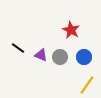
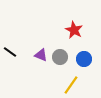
red star: moved 3 px right
black line: moved 8 px left, 4 px down
blue circle: moved 2 px down
yellow line: moved 16 px left
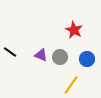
blue circle: moved 3 px right
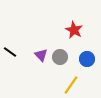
purple triangle: rotated 24 degrees clockwise
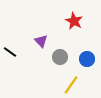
red star: moved 9 px up
purple triangle: moved 14 px up
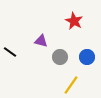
purple triangle: rotated 32 degrees counterclockwise
blue circle: moved 2 px up
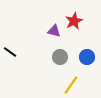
red star: rotated 18 degrees clockwise
purple triangle: moved 13 px right, 10 px up
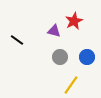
black line: moved 7 px right, 12 px up
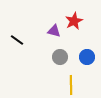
yellow line: rotated 36 degrees counterclockwise
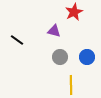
red star: moved 9 px up
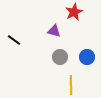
black line: moved 3 px left
